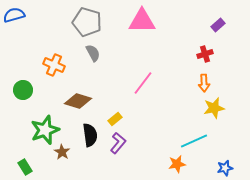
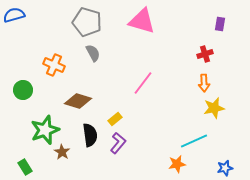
pink triangle: rotated 16 degrees clockwise
purple rectangle: moved 2 px right, 1 px up; rotated 40 degrees counterclockwise
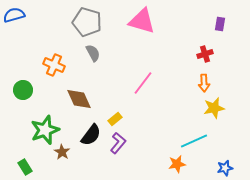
brown diamond: moved 1 px right, 2 px up; rotated 48 degrees clockwise
black semicircle: moved 1 px right; rotated 45 degrees clockwise
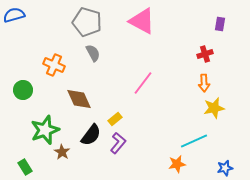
pink triangle: rotated 12 degrees clockwise
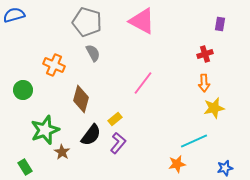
brown diamond: moved 2 px right; rotated 40 degrees clockwise
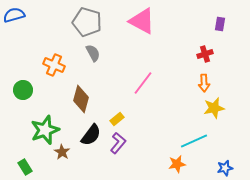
yellow rectangle: moved 2 px right
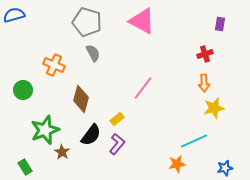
pink line: moved 5 px down
purple L-shape: moved 1 px left, 1 px down
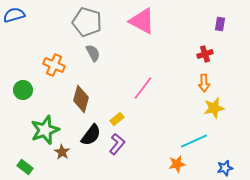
green rectangle: rotated 21 degrees counterclockwise
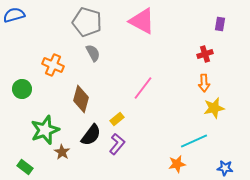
orange cross: moved 1 px left
green circle: moved 1 px left, 1 px up
blue star: rotated 21 degrees clockwise
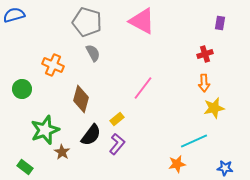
purple rectangle: moved 1 px up
